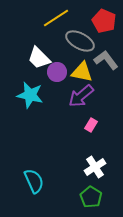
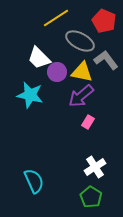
pink rectangle: moved 3 px left, 3 px up
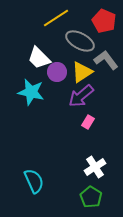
yellow triangle: rotated 45 degrees counterclockwise
cyan star: moved 1 px right, 3 px up
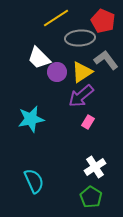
red pentagon: moved 1 px left
gray ellipse: moved 3 px up; rotated 32 degrees counterclockwise
cyan star: moved 27 px down; rotated 24 degrees counterclockwise
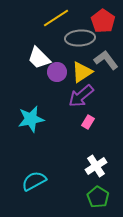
red pentagon: rotated 10 degrees clockwise
white cross: moved 1 px right, 1 px up
cyan semicircle: rotated 95 degrees counterclockwise
green pentagon: moved 7 px right
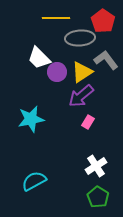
yellow line: rotated 32 degrees clockwise
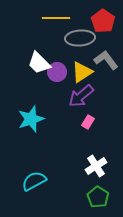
white trapezoid: moved 5 px down
cyan star: rotated 8 degrees counterclockwise
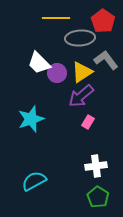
purple circle: moved 1 px down
white cross: rotated 25 degrees clockwise
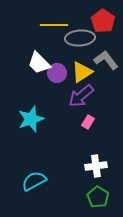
yellow line: moved 2 px left, 7 px down
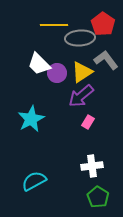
red pentagon: moved 3 px down
white trapezoid: moved 1 px down
cyan star: rotated 8 degrees counterclockwise
white cross: moved 4 px left
